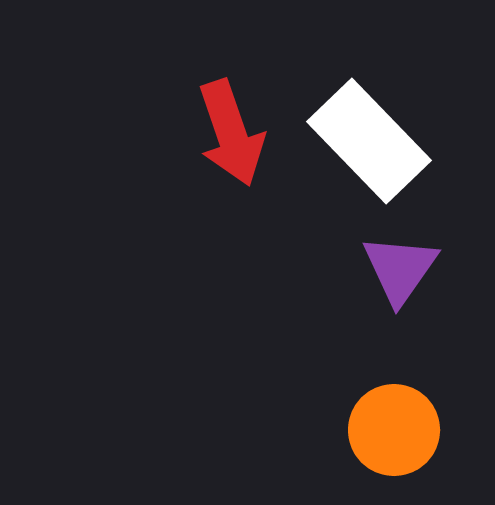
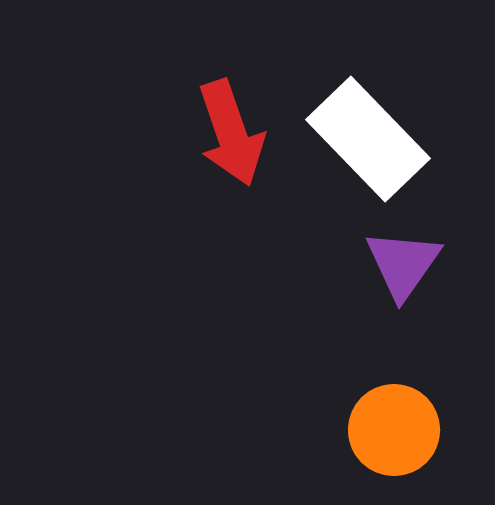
white rectangle: moved 1 px left, 2 px up
purple triangle: moved 3 px right, 5 px up
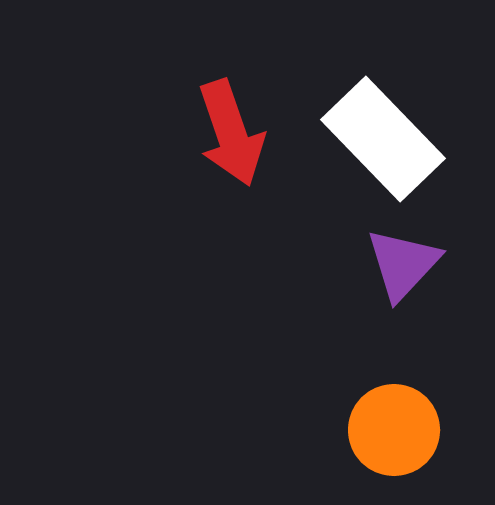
white rectangle: moved 15 px right
purple triangle: rotated 8 degrees clockwise
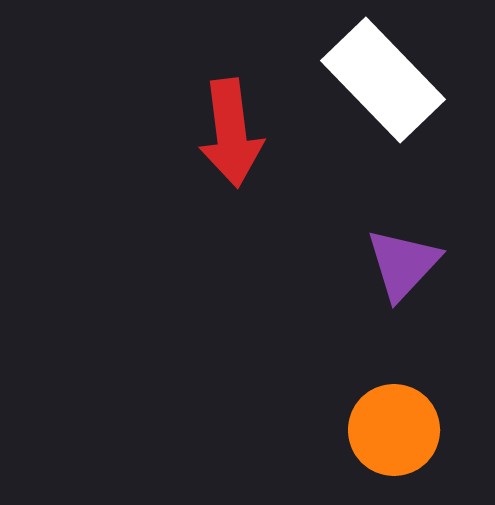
red arrow: rotated 12 degrees clockwise
white rectangle: moved 59 px up
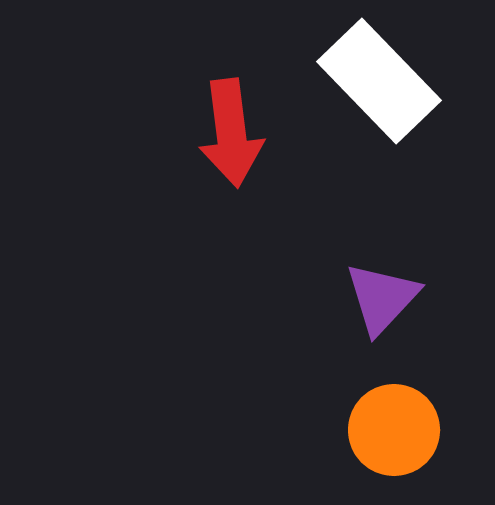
white rectangle: moved 4 px left, 1 px down
purple triangle: moved 21 px left, 34 px down
